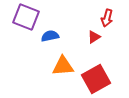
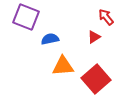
red arrow: moved 1 px left, 1 px up; rotated 126 degrees clockwise
blue semicircle: moved 3 px down
red square: rotated 12 degrees counterclockwise
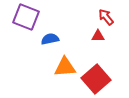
red triangle: moved 4 px right, 1 px up; rotated 32 degrees clockwise
orange triangle: moved 2 px right, 1 px down
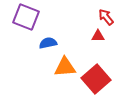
blue semicircle: moved 2 px left, 4 px down
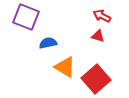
red arrow: moved 4 px left, 1 px up; rotated 24 degrees counterclockwise
red triangle: rotated 16 degrees clockwise
orange triangle: rotated 35 degrees clockwise
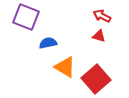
red triangle: moved 1 px right
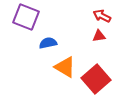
red triangle: rotated 24 degrees counterclockwise
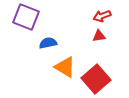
red arrow: rotated 48 degrees counterclockwise
